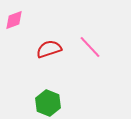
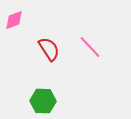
red semicircle: rotated 75 degrees clockwise
green hexagon: moved 5 px left, 2 px up; rotated 20 degrees counterclockwise
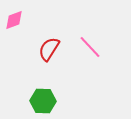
red semicircle: rotated 115 degrees counterclockwise
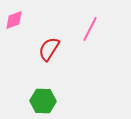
pink line: moved 18 px up; rotated 70 degrees clockwise
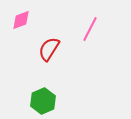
pink diamond: moved 7 px right
green hexagon: rotated 25 degrees counterclockwise
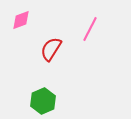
red semicircle: moved 2 px right
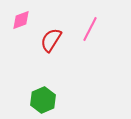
red semicircle: moved 9 px up
green hexagon: moved 1 px up
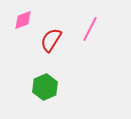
pink diamond: moved 2 px right
green hexagon: moved 2 px right, 13 px up
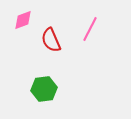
red semicircle: rotated 55 degrees counterclockwise
green hexagon: moved 1 px left, 2 px down; rotated 15 degrees clockwise
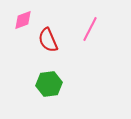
red semicircle: moved 3 px left
green hexagon: moved 5 px right, 5 px up
